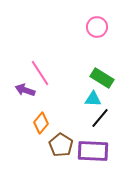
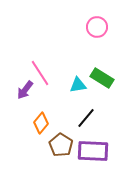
purple arrow: rotated 72 degrees counterclockwise
cyan triangle: moved 15 px left, 14 px up; rotated 12 degrees counterclockwise
black line: moved 14 px left
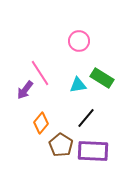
pink circle: moved 18 px left, 14 px down
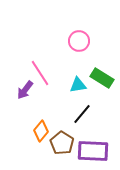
black line: moved 4 px left, 4 px up
orange diamond: moved 8 px down
brown pentagon: moved 1 px right, 2 px up
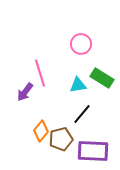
pink circle: moved 2 px right, 3 px down
pink line: rotated 16 degrees clockwise
purple arrow: moved 2 px down
brown pentagon: moved 1 px left, 4 px up; rotated 25 degrees clockwise
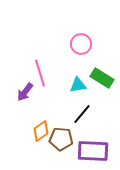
orange diamond: rotated 15 degrees clockwise
brown pentagon: rotated 20 degrees clockwise
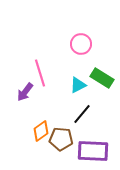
cyan triangle: rotated 18 degrees counterclockwise
